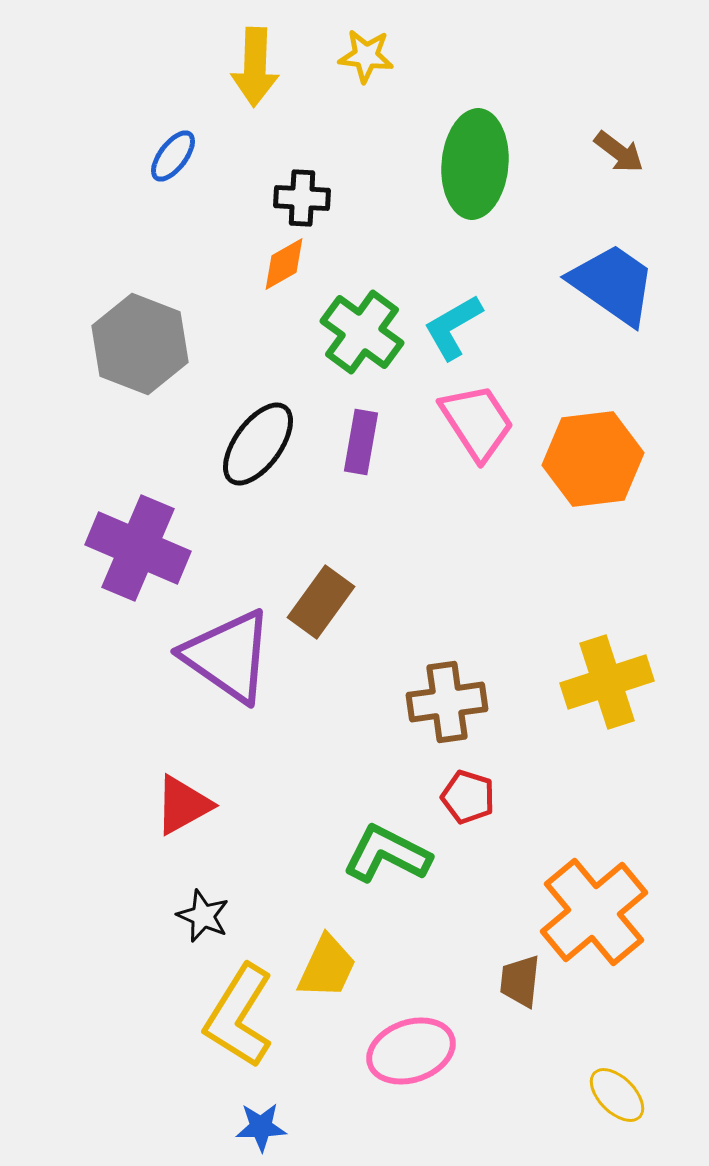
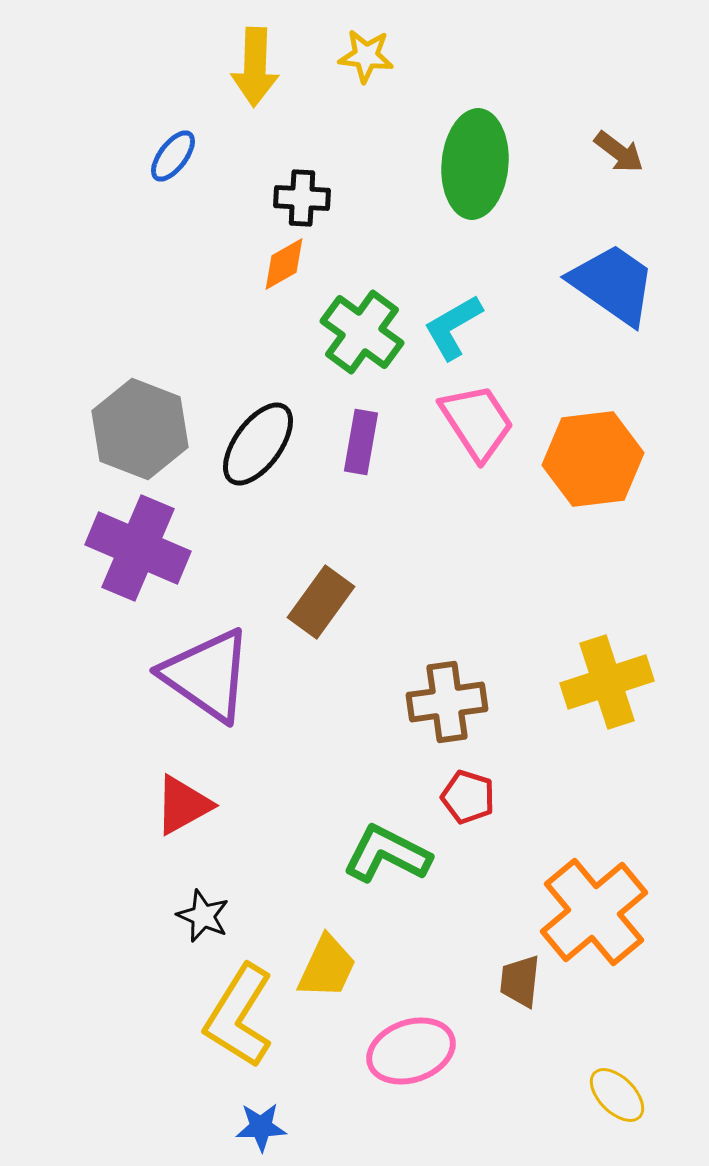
gray hexagon: moved 85 px down
purple triangle: moved 21 px left, 19 px down
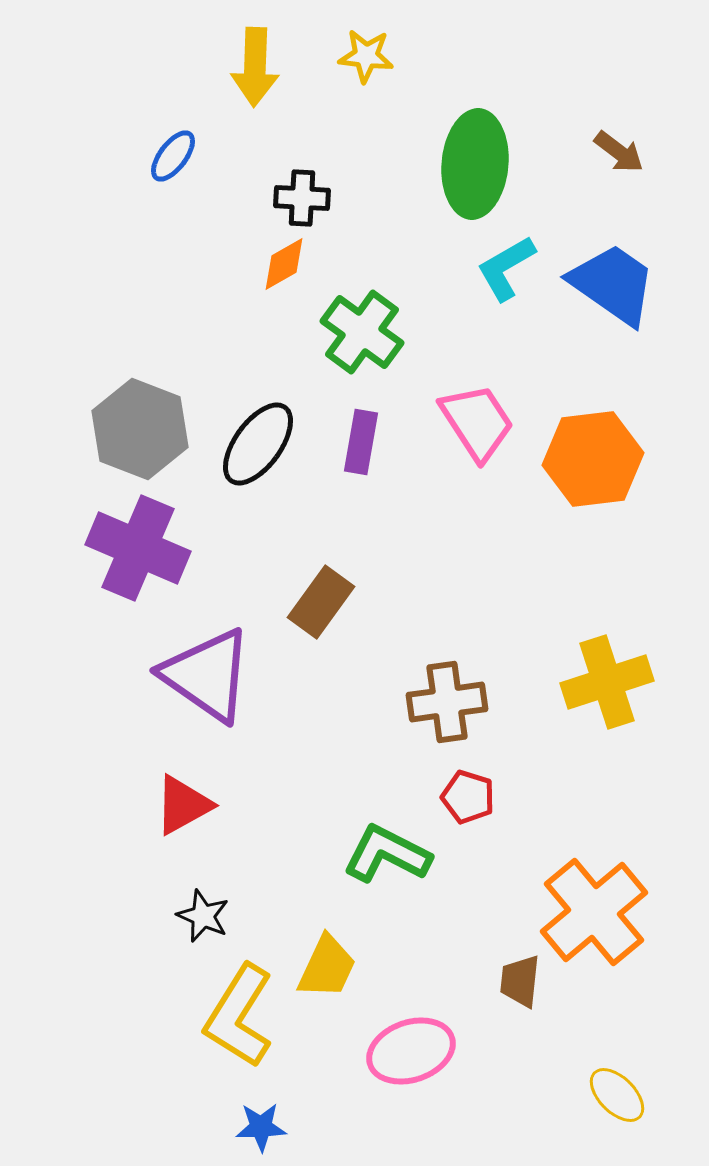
cyan L-shape: moved 53 px right, 59 px up
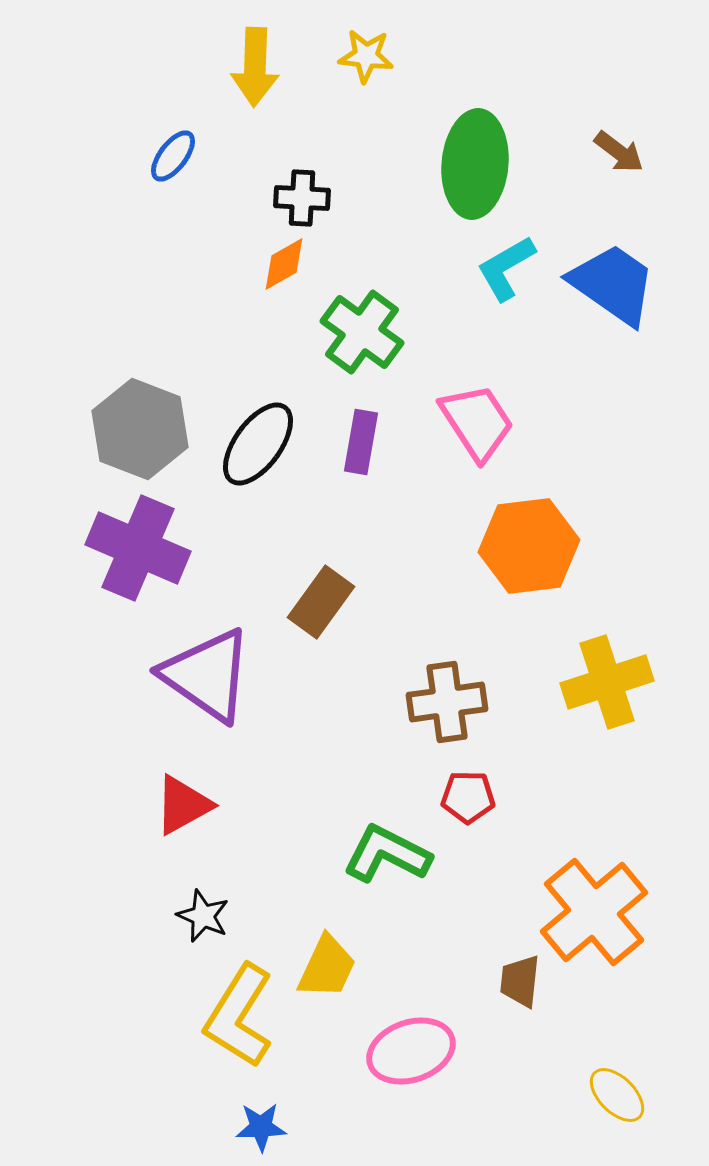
orange hexagon: moved 64 px left, 87 px down
red pentagon: rotated 16 degrees counterclockwise
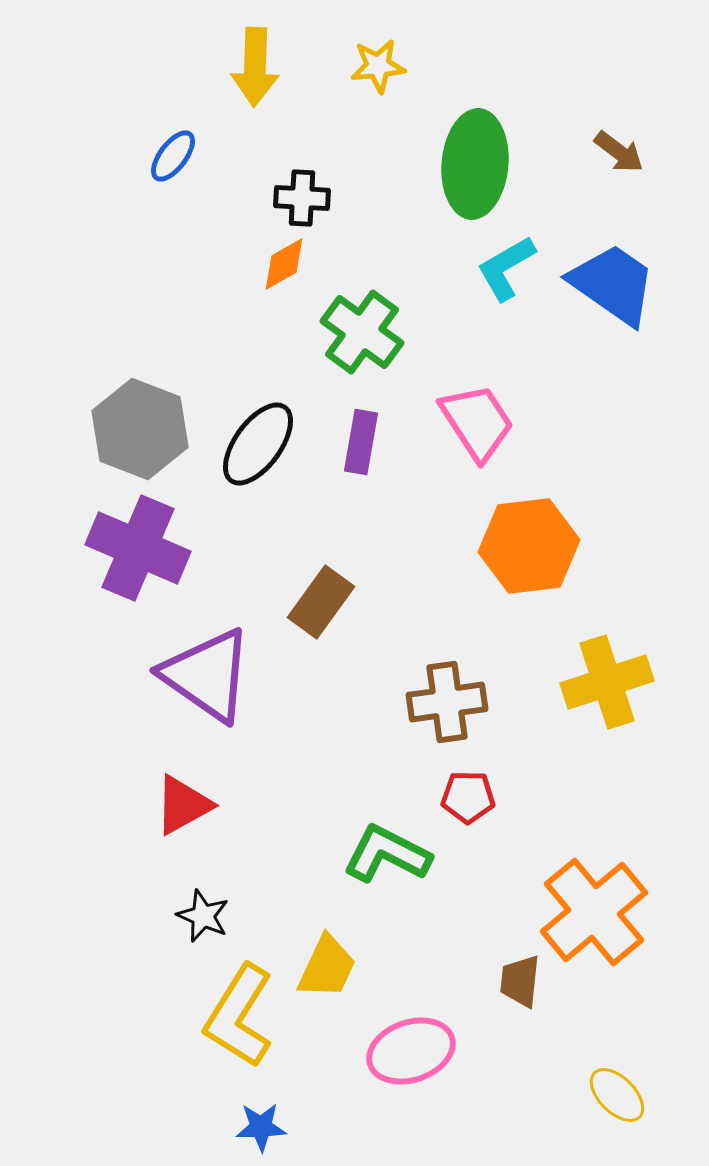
yellow star: moved 12 px right, 10 px down; rotated 12 degrees counterclockwise
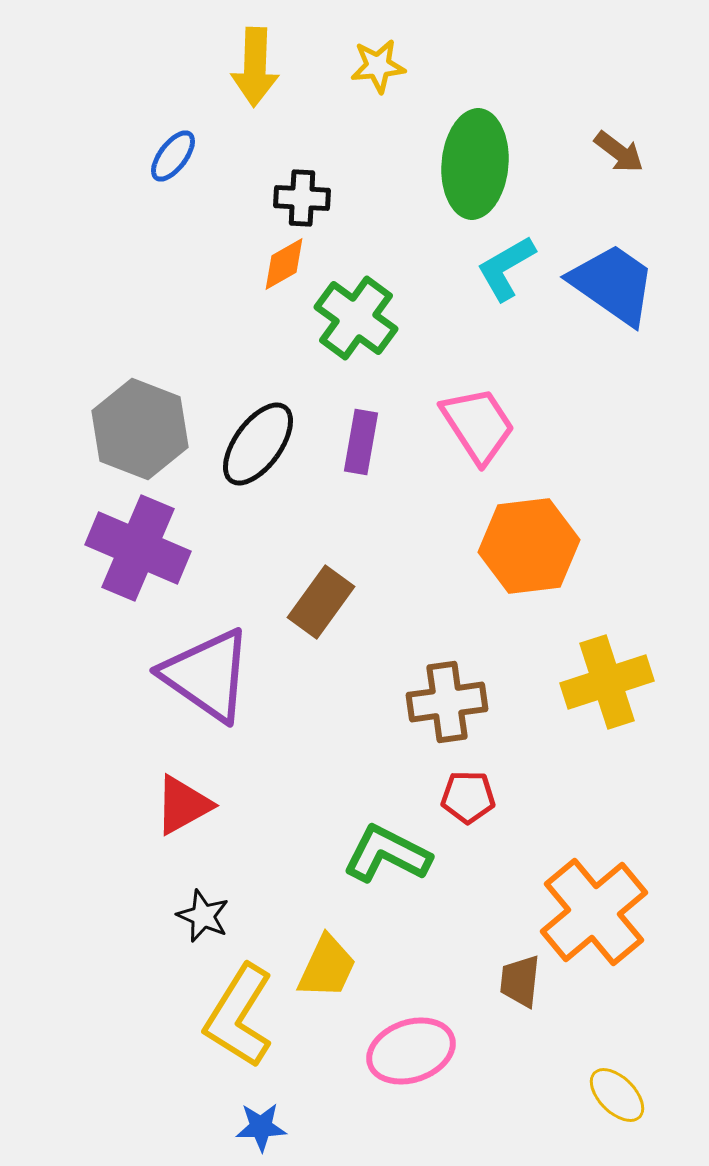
green cross: moved 6 px left, 14 px up
pink trapezoid: moved 1 px right, 3 px down
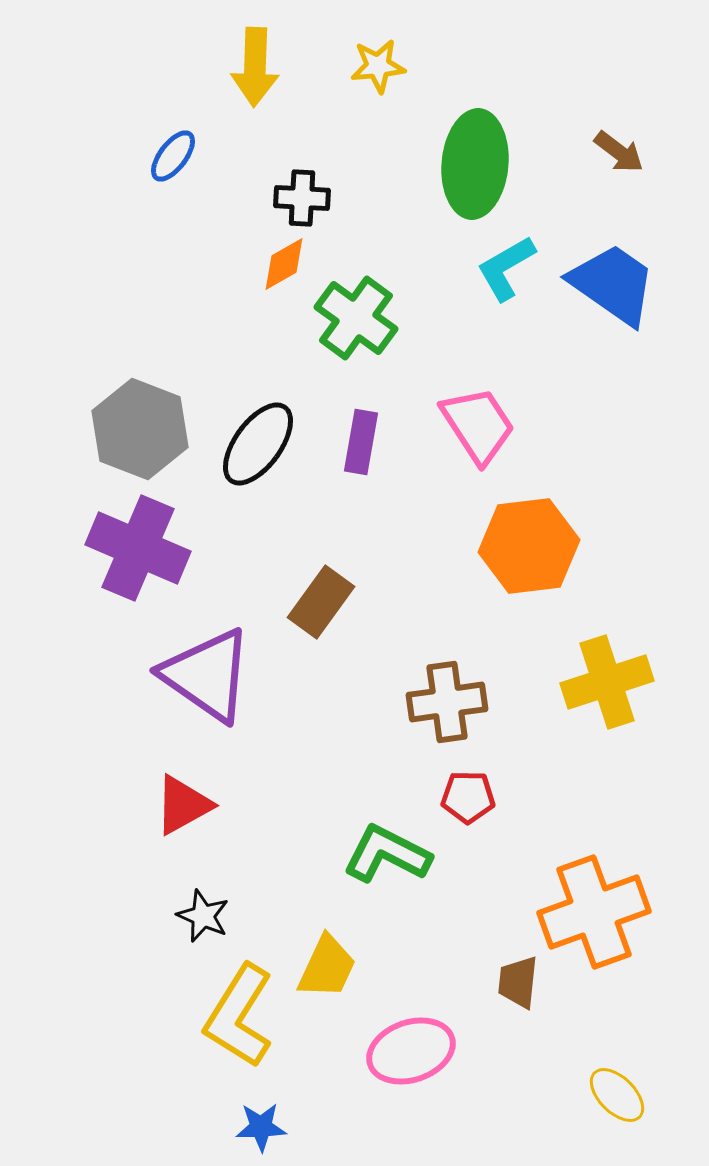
orange cross: rotated 20 degrees clockwise
brown trapezoid: moved 2 px left, 1 px down
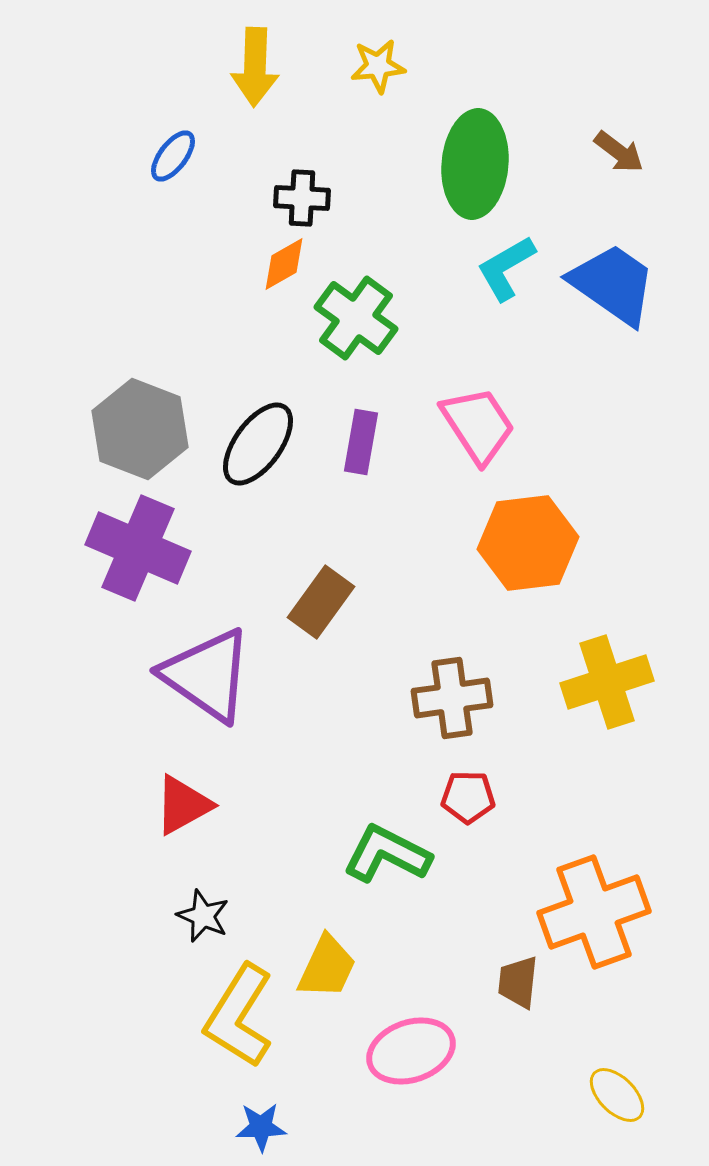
orange hexagon: moved 1 px left, 3 px up
brown cross: moved 5 px right, 4 px up
